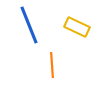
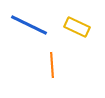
blue line: rotated 42 degrees counterclockwise
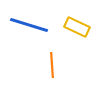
blue line: rotated 9 degrees counterclockwise
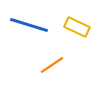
orange line: rotated 60 degrees clockwise
